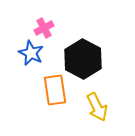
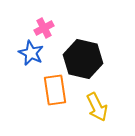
black hexagon: rotated 15 degrees counterclockwise
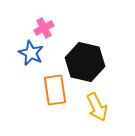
black hexagon: moved 2 px right, 3 px down
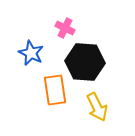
pink cross: moved 21 px right; rotated 36 degrees counterclockwise
black hexagon: rotated 9 degrees counterclockwise
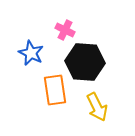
pink cross: moved 2 px down
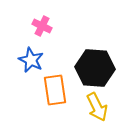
pink cross: moved 23 px left, 4 px up
blue star: moved 7 px down
black hexagon: moved 10 px right, 6 px down
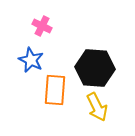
orange rectangle: rotated 12 degrees clockwise
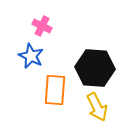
blue star: moved 4 px up
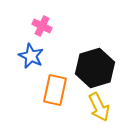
black hexagon: rotated 21 degrees counterclockwise
orange rectangle: rotated 8 degrees clockwise
yellow arrow: moved 2 px right
